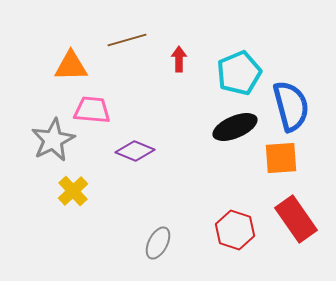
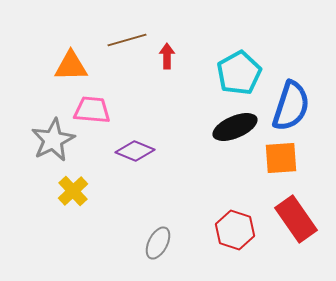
red arrow: moved 12 px left, 3 px up
cyan pentagon: rotated 6 degrees counterclockwise
blue semicircle: rotated 33 degrees clockwise
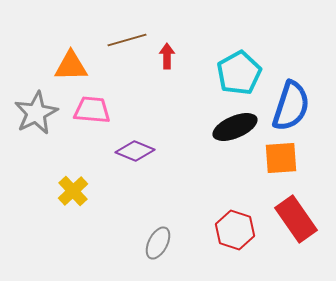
gray star: moved 17 px left, 27 px up
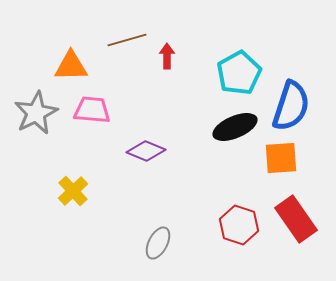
purple diamond: moved 11 px right
red hexagon: moved 4 px right, 5 px up
